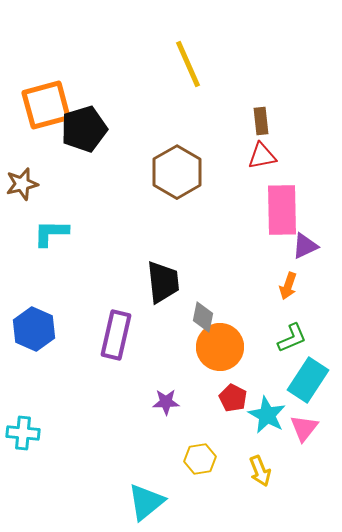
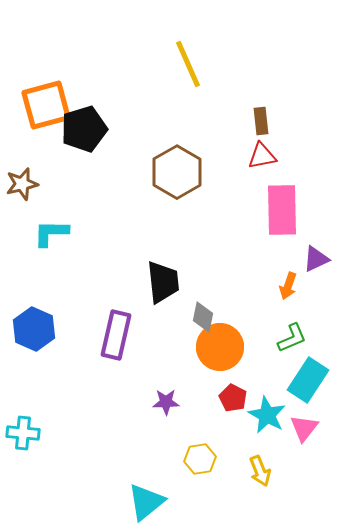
purple triangle: moved 11 px right, 13 px down
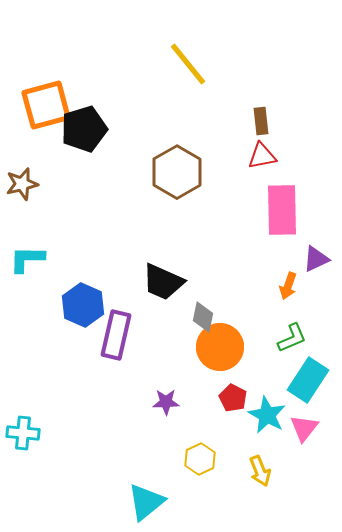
yellow line: rotated 15 degrees counterclockwise
cyan L-shape: moved 24 px left, 26 px down
black trapezoid: rotated 120 degrees clockwise
blue hexagon: moved 49 px right, 24 px up
yellow hexagon: rotated 16 degrees counterclockwise
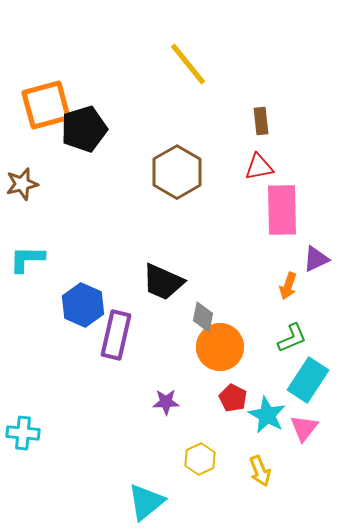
red triangle: moved 3 px left, 11 px down
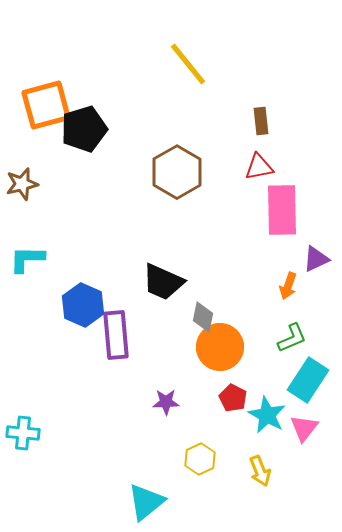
purple rectangle: rotated 18 degrees counterclockwise
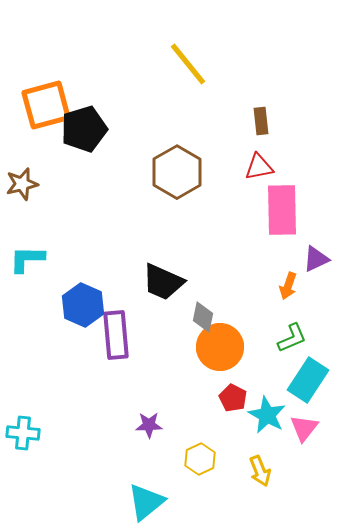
purple star: moved 17 px left, 23 px down
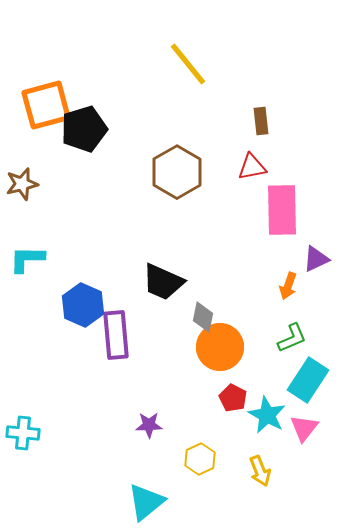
red triangle: moved 7 px left
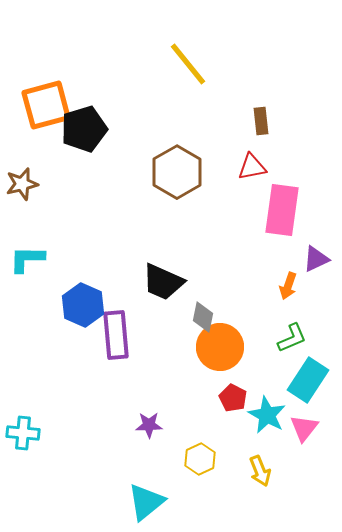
pink rectangle: rotated 9 degrees clockwise
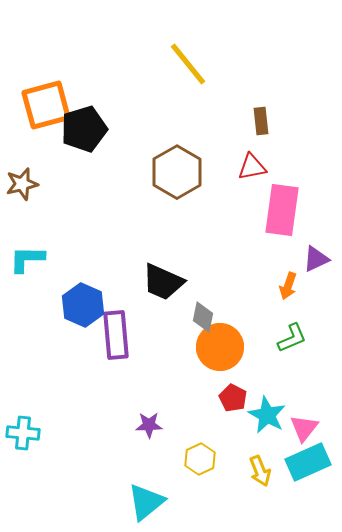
cyan rectangle: moved 82 px down; rotated 33 degrees clockwise
